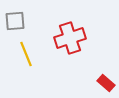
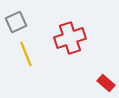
gray square: moved 1 px right, 1 px down; rotated 20 degrees counterclockwise
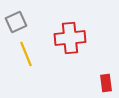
red cross: rotated 12 degrees clockwise
red rectangle: rotated 42 degrees clockwise
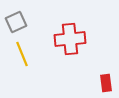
red cross: moved 1 px down
yellow line: moved 4 px left
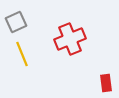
red cross: rotated 16 degrees counterclockwise
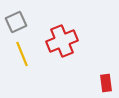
red cross: moved 8 px left, 2 px down
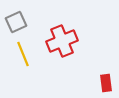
yellow line: moved 1 px right
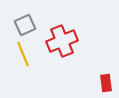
gray square: moved 9 px right, 3 px down
